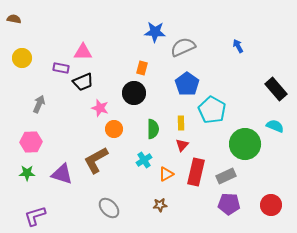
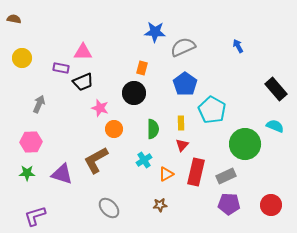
blue pentagon: moved 2 px left
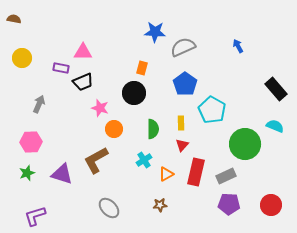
green star: rotated 21 degrees counterclockwise
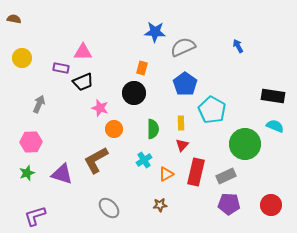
black rectangle: moved 3 px left, 7 px down; rotated 40 degrees counterclockwise
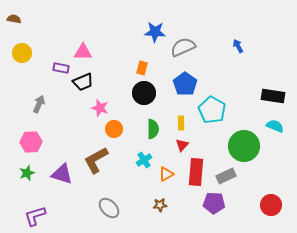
yellow circle: moved 5 px up
black circle: moved 10 px right
green circle: moved 1 px left, 2 px down
red rectangle: rotated 8 degrees counterclockwise
purple pentagon: moved 15 px left, 1 px up
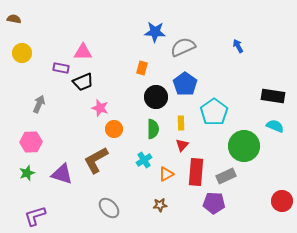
black circle: moved 12 px right, 4 px down
cyan pentagon: moved 2 px right, 2 px down; rotated 8 degrees clockwise
red circle: moved 11 px right, 4 px up
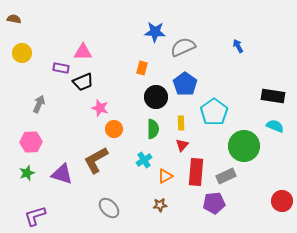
orange triangle: moved 1 px left, 2 px down
purple pentagon: rotated 10 degrees counterclockwise
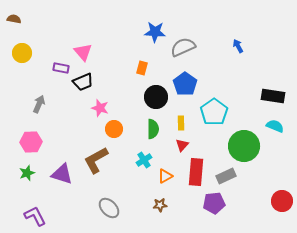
pink triangle: rotated 48 degrees clockwise
purple L-shape: rotated 80 degrees clockwise
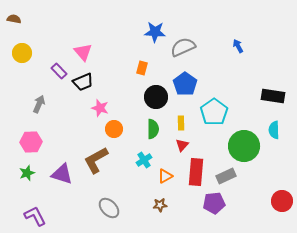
purple rectangle: moved 2 px left, 3 px down; rotated 35 degrees clockwise
cyan semicircle: moved 1 px left, 4 px down; rotated 114 degrees counterclockwise
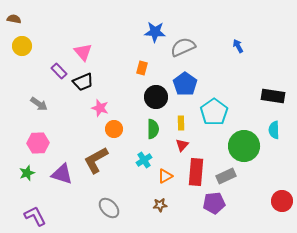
yellow circle: moved 7 px up
gray arrow: rotated 102 degrees clockwise
pink hexagon: moved 7 px right, 1 px down
